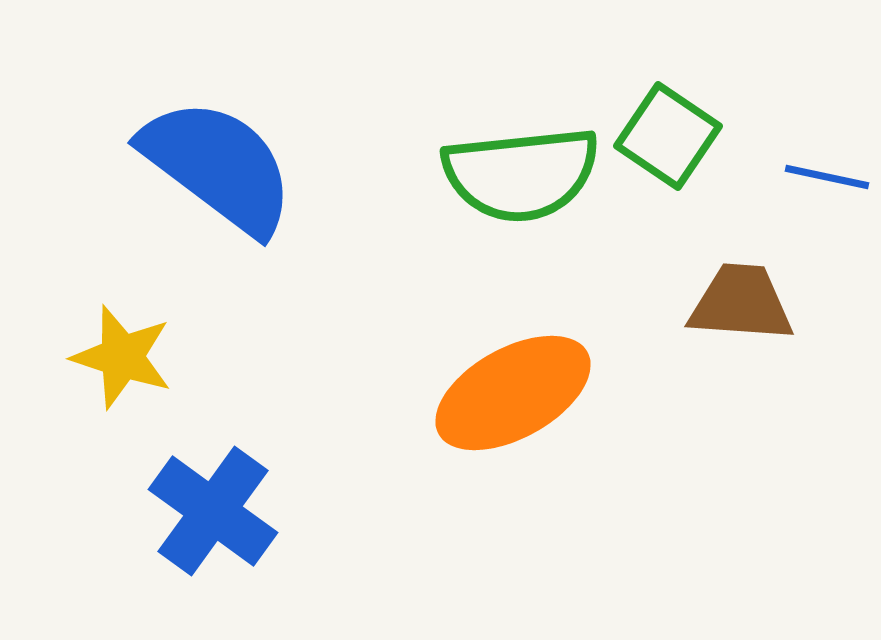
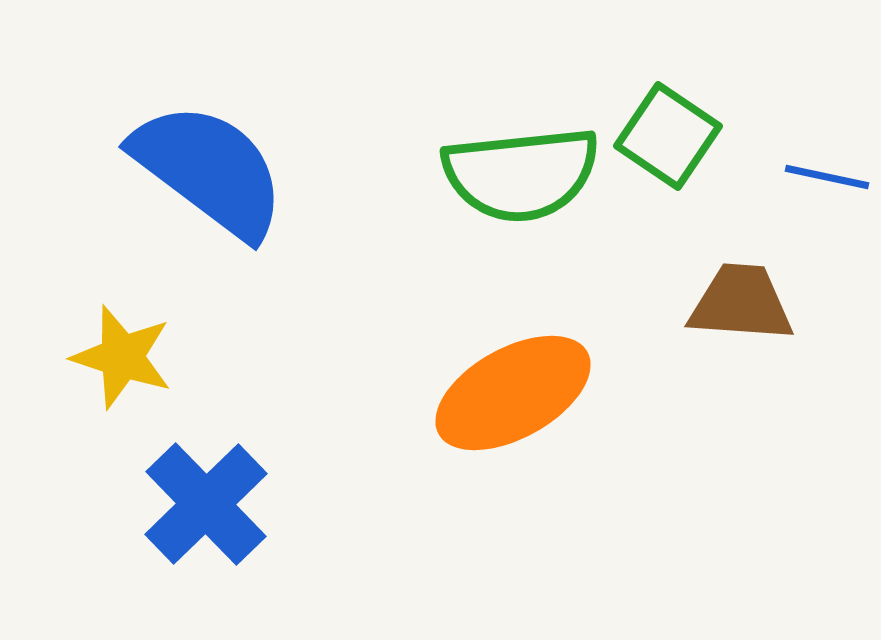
blue semicircle: moved 9 px left, 4 px down
blue cross: moved 7 px left, 7 px up; rotated 10 degrees clockwise
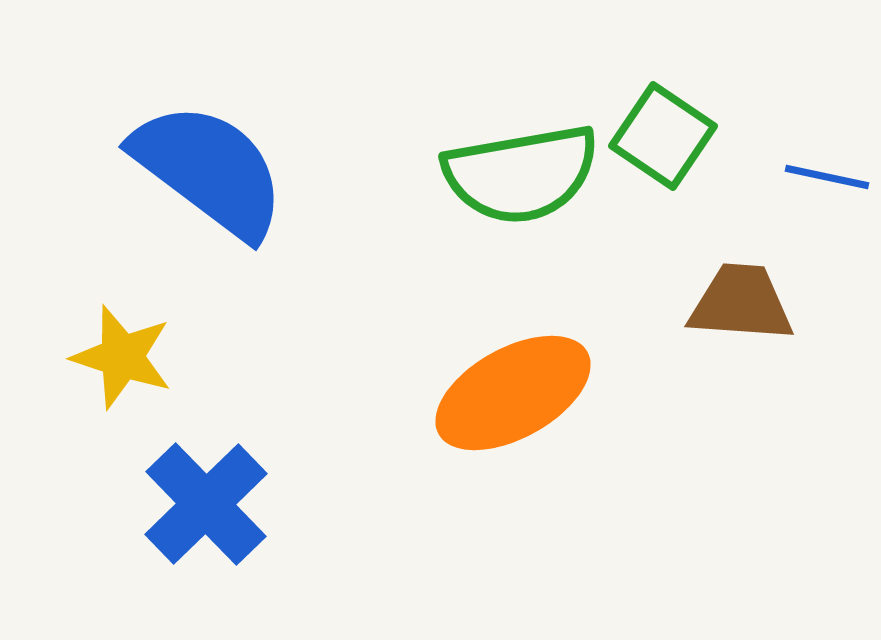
green square: moved 5 px left
green semicircle: rotated 4 degrees counterclockwise
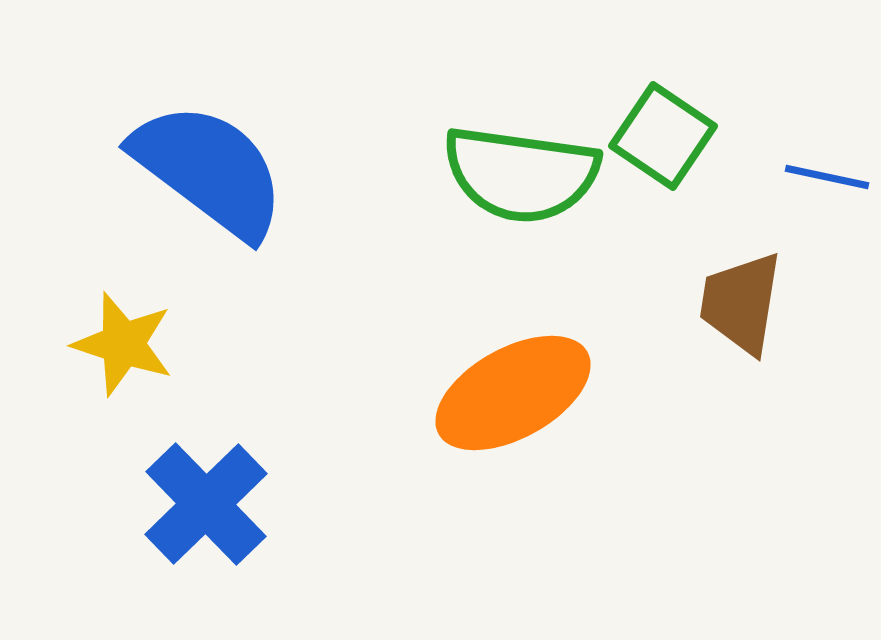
green semicircle: rotated 18 degrees clockwise
brown trapezoid: rotated 85 degrees counterclockwise
yellow star: moved 1 px right, 13 px up
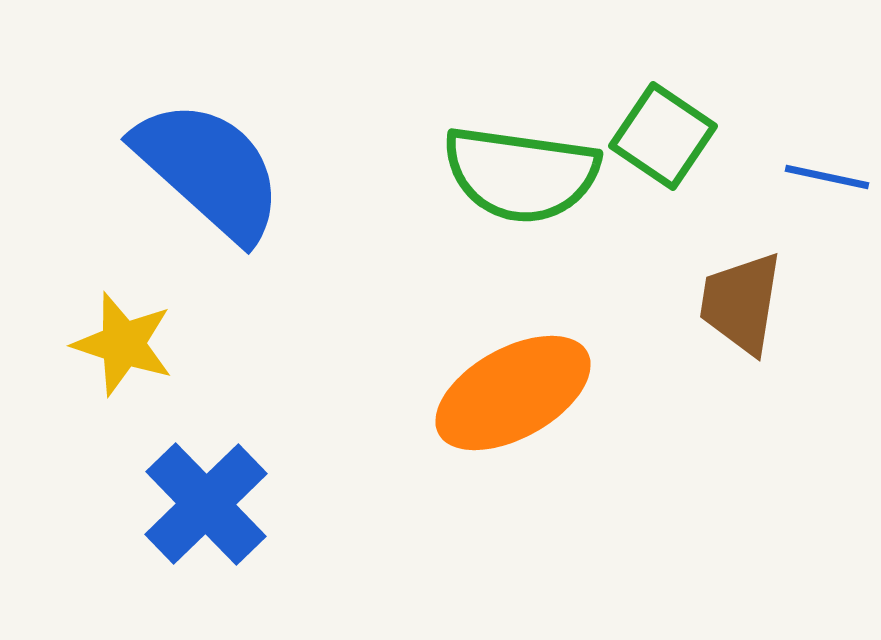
blue semicircle: rotated 5 degrees clockwise
